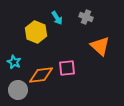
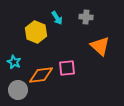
gray cross: rotated 16 degrees counterclockwise
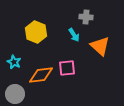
cyan arrow: moved 17 px right, 17 px down
gray circle: moved 3 px left, 4 px down
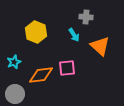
cyan star: rotated 24 degrees clockwise
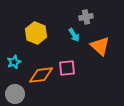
gray cross: rotated 16 degrees counterclockwise
yellow hexagon: moved 1 px down
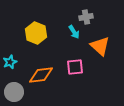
cyan arrow: moved 3 px up
cyan star: moved 4 px left
pink square: moved 8 px right, 1 px up
gray circle: moved 1 px left, 2 px up
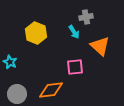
cyan star: rotated 24 degrees counterclockwise
orange diamond: moved 10 px right, 15 px down
gray circle: moved 3 px right, 2 px down
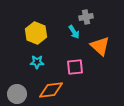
cyan star: moved 27 px right; rotated 24 degrees counterclockwise
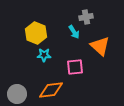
cyan star: moved 7 px right, 7 px up
